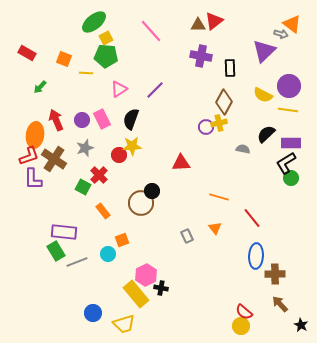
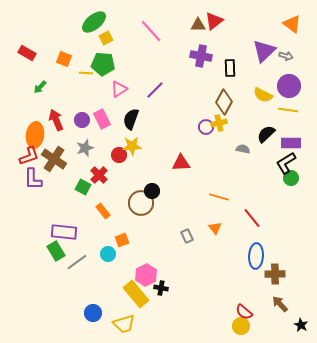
gray arrow at (281, 34): moved 5 px right, 22 px down
green pentagon at (106, 56): moved 3 px left, 8 px down
gray line at (77, 262): rotated 15 degrees counterclockwise
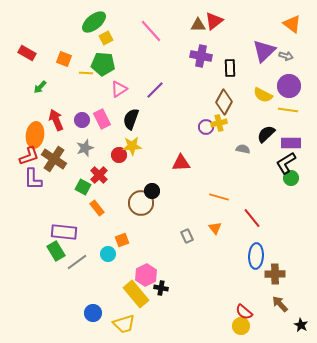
orange rectangle at (103, 211): moved 6 px left, 3 px up
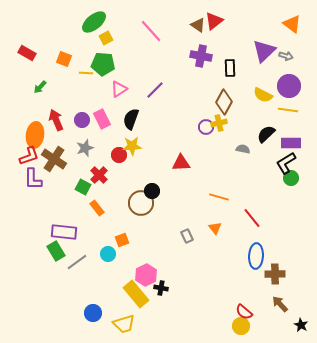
brown triangle at (198, 25): rotated 35 degrees clockwise
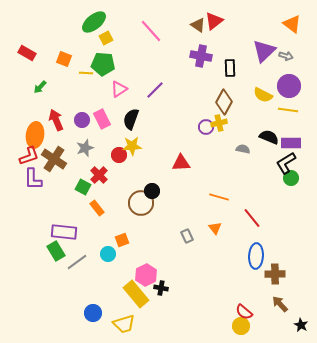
black semicircle at (266, 134): moved 3 px right, 3 px down; rotated 66 degrees clockwise
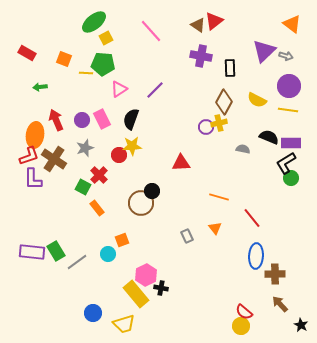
green arrow at (40, 87): rotated 40 degrees clockwise
yellow semicircle at (263, 95): moved 6 px left, 5 px down
purple rectangle at (64, 232): moved 32 px left, 20 px down
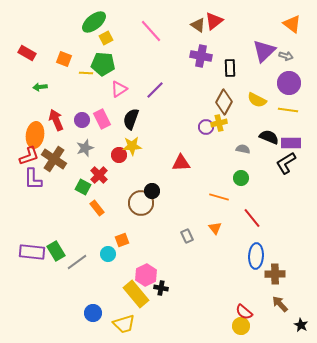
purple circle at (289, 86): moved 3 px up
green circle at (291, 178): moved 50 px left
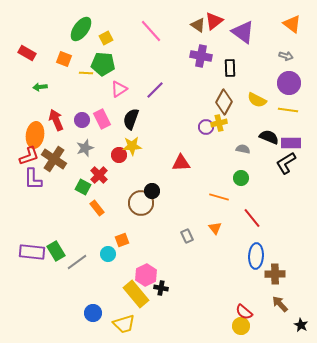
green ellipse at (94, 22): moved 13 px left, 7 px down; rotated 15 degrees counterclockwise
purple triangle at (264, 51): moved 21 px left, 19 px up; rotated 40 degrees counterclockwise
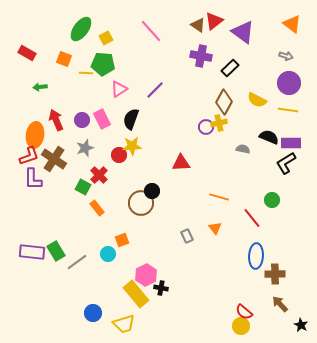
black rectangle at (230, 68): rotated 48 degrees clockwise
green circle at (241, 178): moved 31 px right, 22 px down
